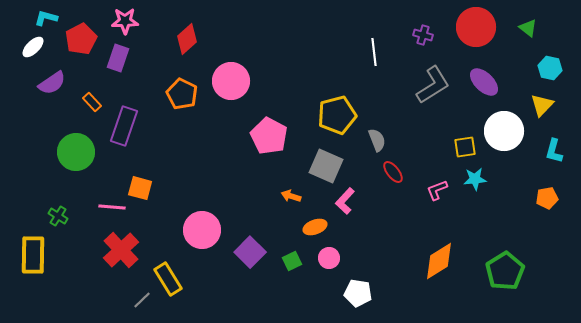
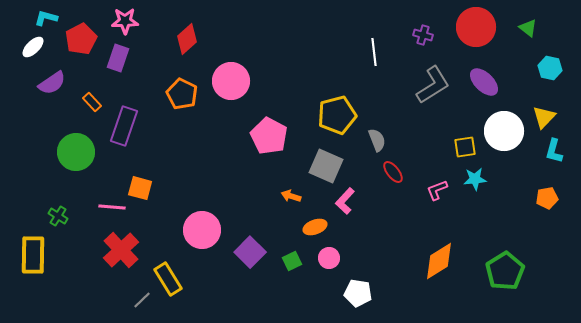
yellow triangle at (542, 105): moved 2 px right, 12 px down
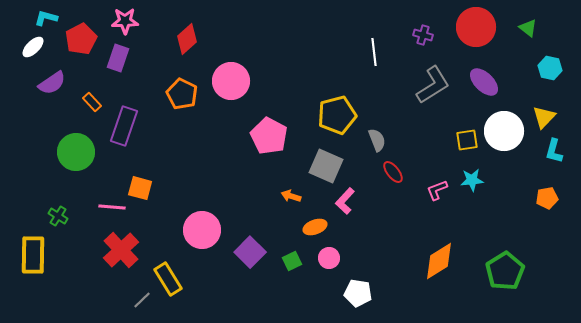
yellow square at (465, 147): moved 2 px right, 7 px up
cyan star at (475, 179): moved 3 px left, 1 px down
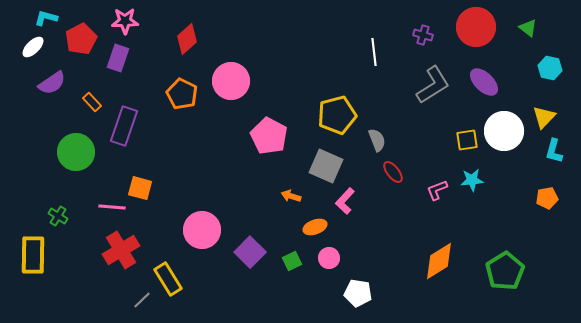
red cross at (121, 250): rotated 12 degrees clockwise
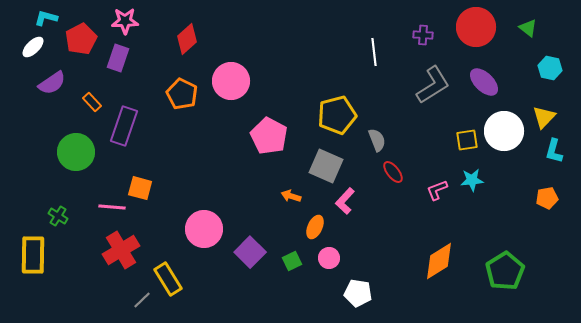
purple cross at (423, 35): rotated 12 degrees counterclockwise
orange ellipse at (315, 227): rotated 45 degrees counterclockwise
pink circle at (202, 230): moved 2 px right, 1 px up
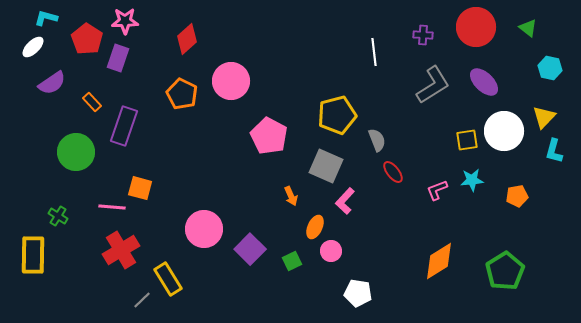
red pentagon at (81, 39): moved 6 px right; rotated 12 degrees counterclockwise
orange arrow at (291, 196): rotated 132 degrees counterclockwise
orange pentagon at (547, 198): moved 30 px left, 2 px up
purple square at (250, 252): moved 3 px up
pink circle at (329, 258): moved 2 px right, 7 px up
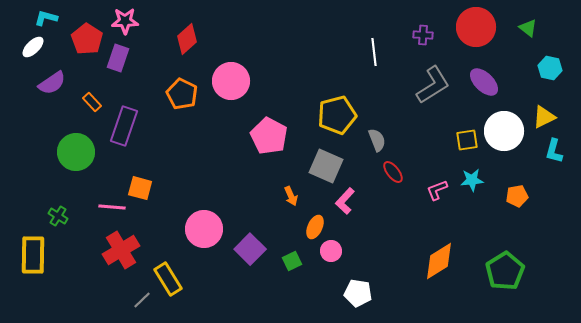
yellow triangle at (544, 117): rotated 20 degrees clockwise
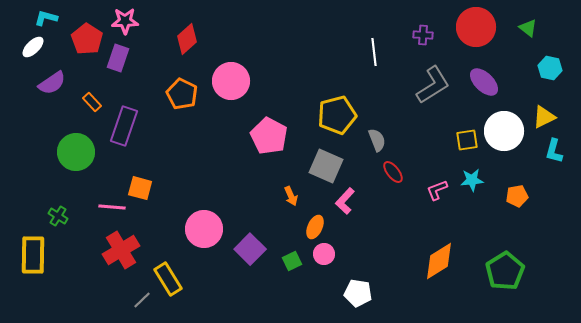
pink circle at (331, 251): moved 7 px left, 3 px down
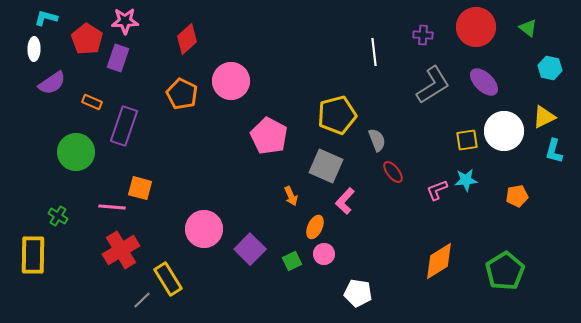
white ellipse at (33, 47): moved 1 px right, 2 px down; rotated 45 degrees counterclockwise
orange rectangle at (92, 102): rotated 24 degrees counterclockwise
cyan star at (472, 180): moved 6 px left
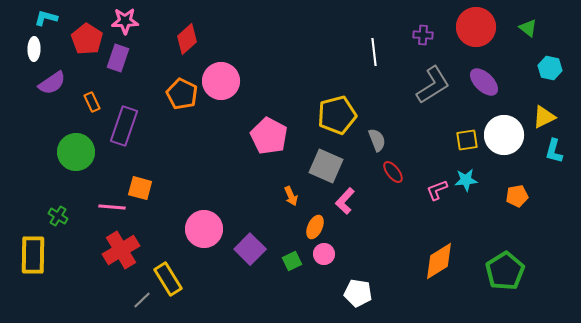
pink circle at (231, 81): moved 10 px left
orange rectangle at (92, 102): rotated 42 degrees clockwise
white circle at (504, 131): moved 4 px down
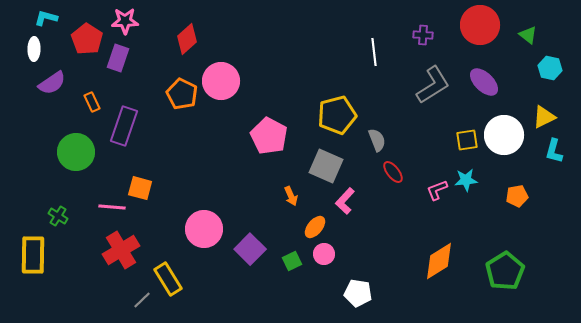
red circle at (476, 27): moved 4 px right, 2 px up
green triangle at (528, 28): moved 7 px down
orange ellipse at (315, 227): rotated 15 degrees clockwise
